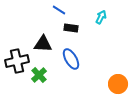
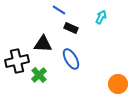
black rectangle: rotated 16 degrees clockwise
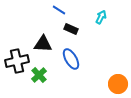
black rectangle: moved 1 px down
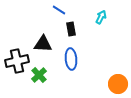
black rectangle: rotated 56 degrees clockwise
blue ellipse: rotated 25 degrees clockwise
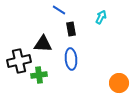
black cross: moved 2 px right
green cross: rotated 35 degrees clockwise
orange circle: moved 1 px right, 1 px up
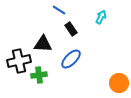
black rectangle: rotated 24 degrees counterclockwise
blue ellipse: rotated 50 degrees clockwise
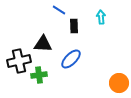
cyan arrow: rotated 32 degrees counterclockwise
black rectangle: moved 3 px right, 3 px up; rotated 32 degrees clockwise
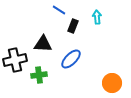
cyan arrow: moved 4 px left
black rectangle: moved 1 px left; rotated 24 degrees clockwise
black cross: moved 4 px left, 1 px up
orange circle: moved 7 px left
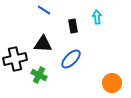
blue line: moved 15 px left
black rectangle: rotated 32 degrees counterclockwise
black cross: moved 1 px up
green cross: rotated 35 degrees clockwise
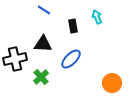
cyan arrow: rotated 16 degrees counterclockwise
green cross: moved 2 px right, 2 px down; rotated 21 degrees clockwise
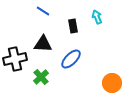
blue line: moved 1 px left, 1 px down
